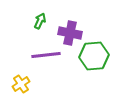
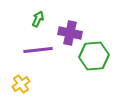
green arrow: moved 2 px left, 2 px up
purple line: moved 8 px left, 5 px up
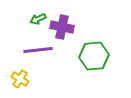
green arrow: rotated 140 degrees counterclockwise
purple cross: moved 8 px left, 6 px up
yellow cross: moved 1 px left, 5 px up; rotated 24 degrees counterclockwise
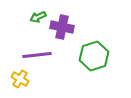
green arrow: moved 2 px up
purple line: moved 1 px left, 5 px down
green hexagon: rotated 12 degrees counterclockwise
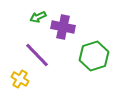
purple cross: moved 1 px right
purple line: rotated 52 degrees clockwise
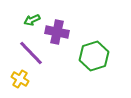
green arrow: moved 6 px left, 3 px down
purple cross: moved 6 px left, 5 px down
purple line: moved 6 px left, 2 px up
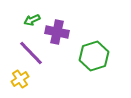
yellow cross: rotated 24 degrees clockwise
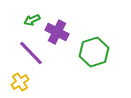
purple cross: rotated 15 degrees clockwise
green hexagon: moved 4 px up
yellow cross: moved 3 px down
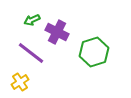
purple line: rotated 8 degrees counterclockwise
